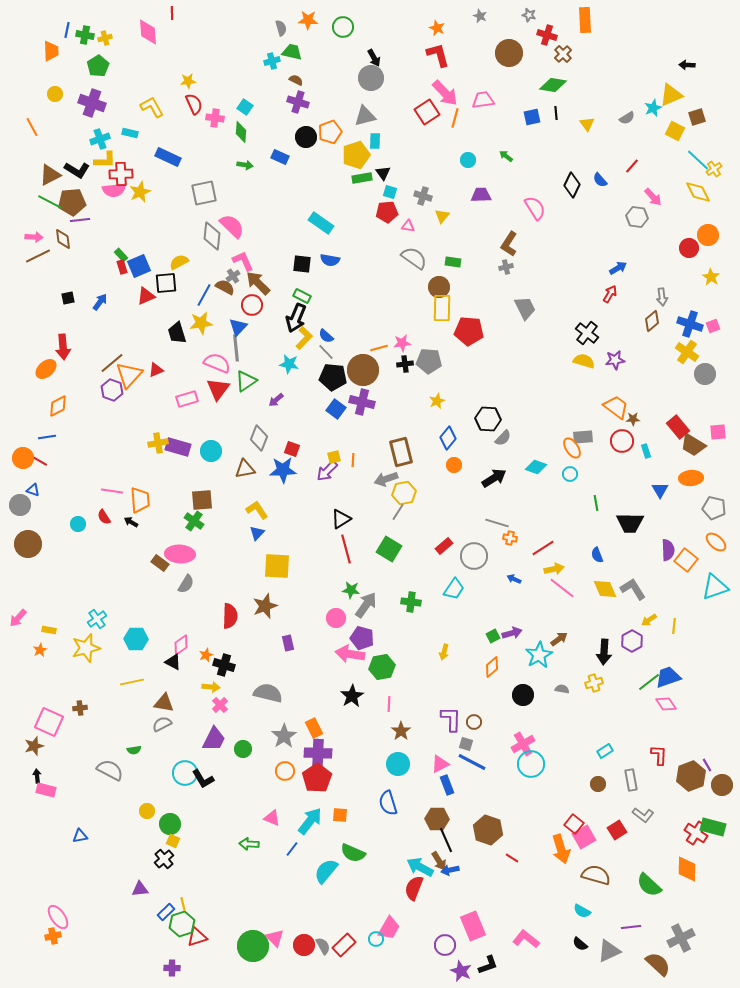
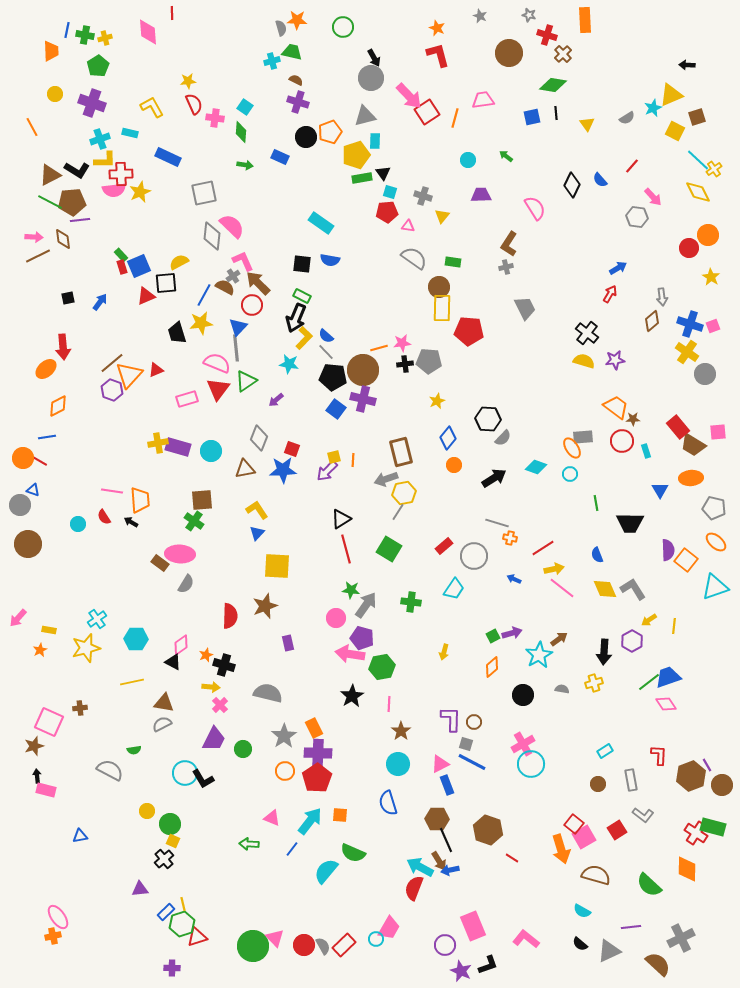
orange star at (308, 20): moved 11 px left
pink arrow at (445, 93): moved 36 px left, 3 px down
purple cross at (362, 402): moved 1 px right, 3 px up
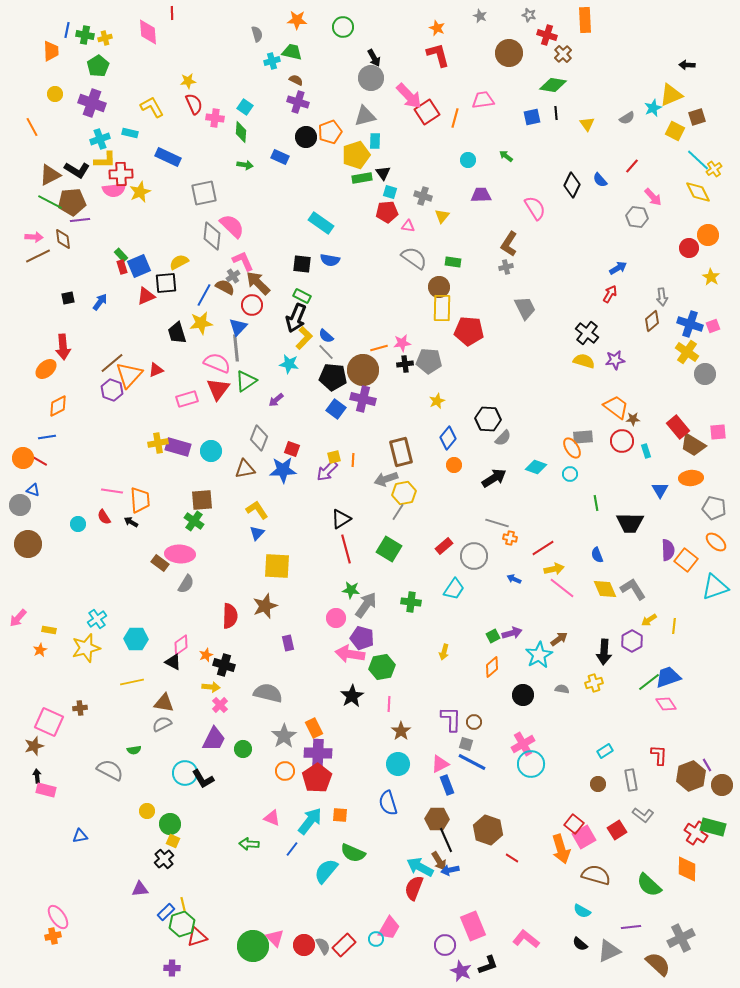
gray semicircle at (281, 28): moved 24 px left, 6 px down
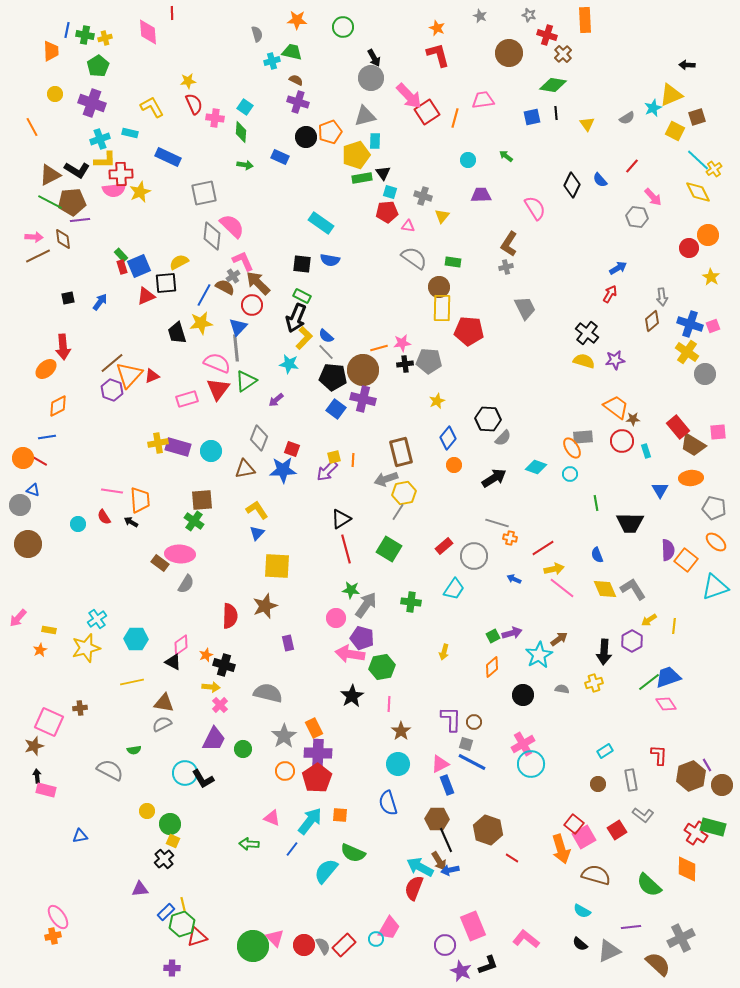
red triangle at (156, 370): moved 4 px left, 6 px down
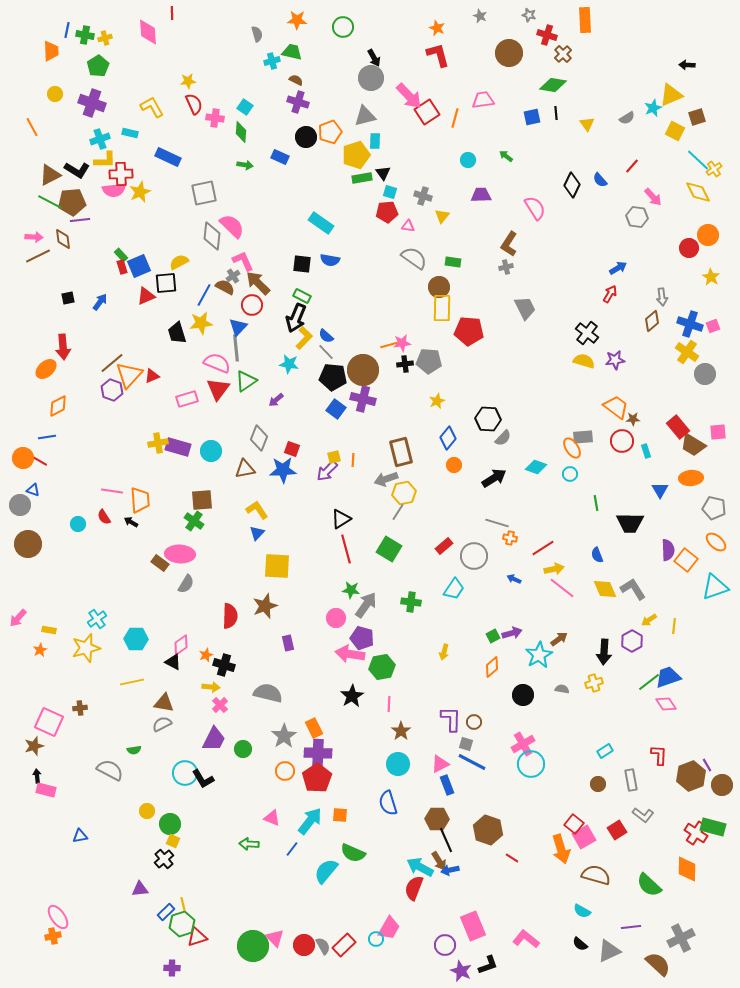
orange line at (379, 348): moved 10 px right, 3 px up
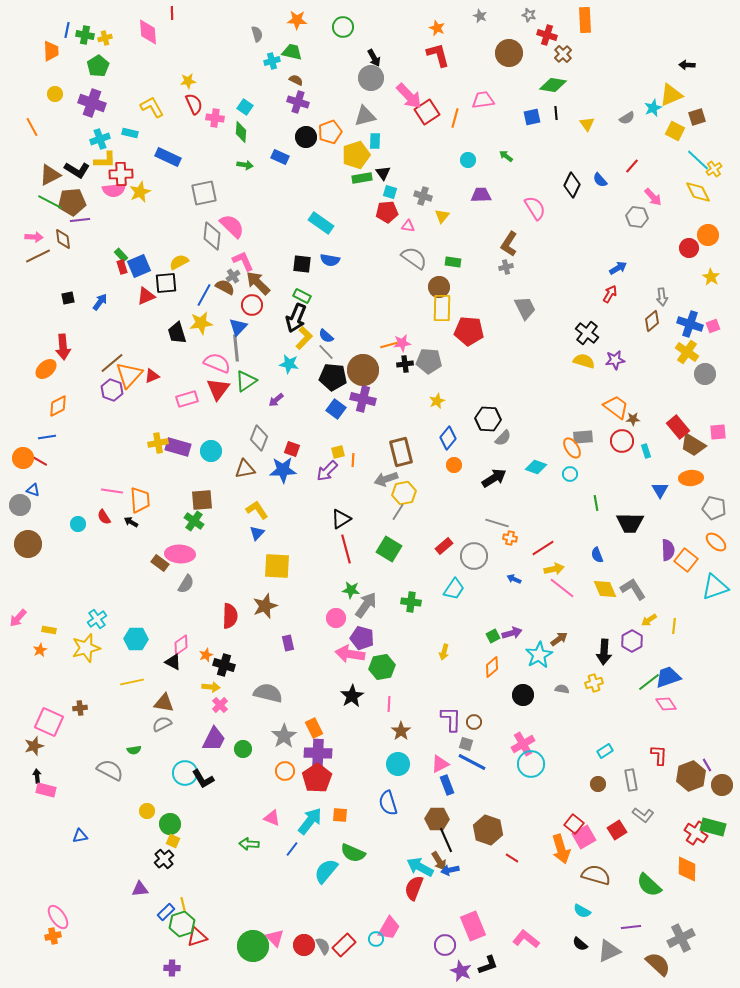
yellow square at (334, 457): moved 4 px right, 5 px up
